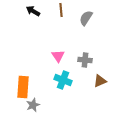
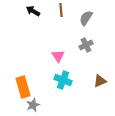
gray cross: moved 1 px right, 15 px up; rotated 32 degrees counterclockwise
orange rectangle: rotated 20 degrees counterclockwise
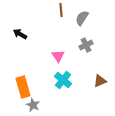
black arrow: moved 13 px left, 23 px down
gray semicircle: moved 4 px left
cyan cross: rotated 18 degrees clockwise
gray star: rotated 24 degrees counterclockwise
